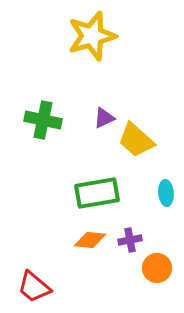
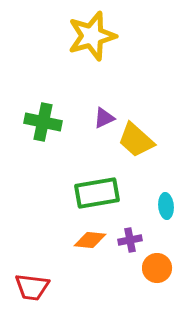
green cross: moved 2 px down
cyan ellipse: moved 13 px down
red trapezoid: moved 2 px left; rotated 33 degrees counterclockwise
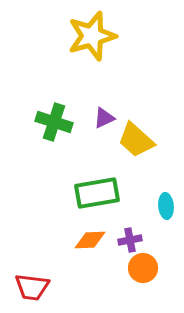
green cross: moved 11 px right; rotated 6 degrees clockwise
orange diamond: rotated 8 degrees counterclockwise
orange circle: moved 14 px left
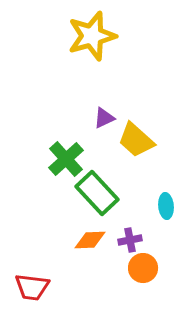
green cross: moved 12 px right, 37 px down; rotated 30 degrees clockwise
green rectangle: rotated 57 degrees clockwise
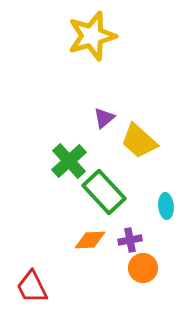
purple triangle: rotated 15 degrees counterclockwise
yellow trapezoid: moved 3 px right, 1 px down
green cross: moved 3 px right, 2 px down
green rectangle: moved 7 px right, 1 px up
red trapezoid: rotated 57 degrees clockwise
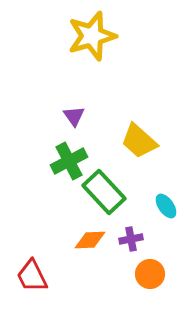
purple triangle: moved 30 px left, 2 px up; rotated 25 degrees counterclockwise
green cross: rotated 15 degrees clockwise
cyan ellipse: rotated 30 degrees counterclockwise
purple cross: moved 1 px right, 1 px up
orange circle: moved 7 px right, 6 px down
red trapezoid: moved 11 px up
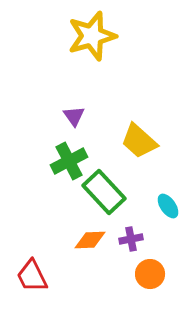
cyan ellipse: moved 2 px right
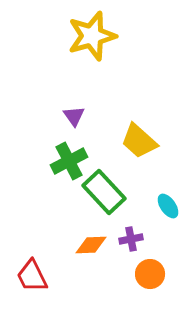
orange diamond: moved 1 px right, 5 px down
